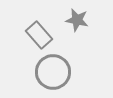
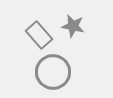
gray star: moved 4 px left, 6 px down
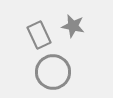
gray rectangle: rotated 16 degrees clockwise
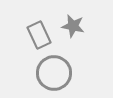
gray circle: moved 1 px right, 1 px down
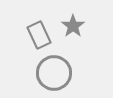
gray star: rotated 25 degrees clockwise
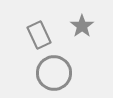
gray star: moved 9 px right
